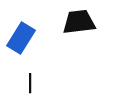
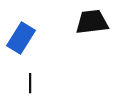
black trapezoid: moved 13 px right
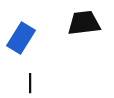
black trapezoid: moved 8 px left, 1 px down
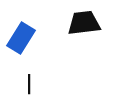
black line: moved 1 px left, 1 px down
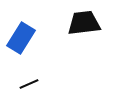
black line: rotated 66 degrees clockwise
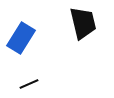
black trapezoid: moved 1 px left; rotated 84 degrees clockwise
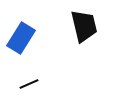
black trapezoid: moved 1 px right, 3 px down
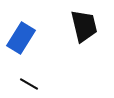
black line: rotated 54 degrees clockwise
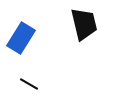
black trapezoid: moved 2 px up
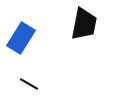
black trapezoid: rotated 24 degrees clockwise
